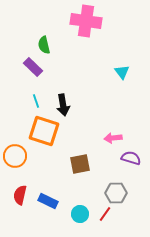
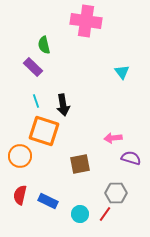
orange circle: moved 5 px right
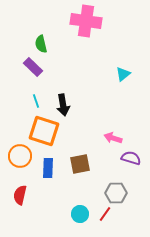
green semicircle: moved 3 px left, 1 px up
cyan triangle: moved 1 px right, 2 px down; rotated 28 degrees clockwise
pink arrow: rotated 24 degrees clockwise
blue rectangle: moved 33 px up; rotated 66 degrees clockwise
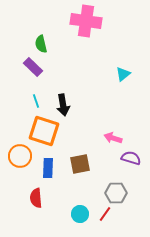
red semicircle: moved 16 px right, 3 px down; rotated 18 degrees counterclockwise
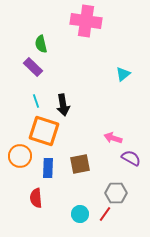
purple semicircle: rotated 12 degrees clockwise
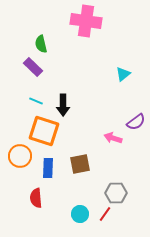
cyan line: rotated 48 degrees counterclockwise
black arrow: rotated 10 degrees clockwise
purple semicircle: moved 5 px right, 36 px up; rotated 114 degrees clockwise
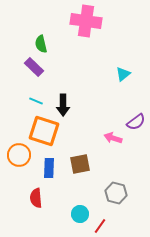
purple rectangle: moved 1 px right
orange circle: moved 1 px left, 1 px up
blue rectangle: moved 1 px right
gray hexagon: rotated 15 degrees clockwise
red line: moved 5 px left, 12 px down
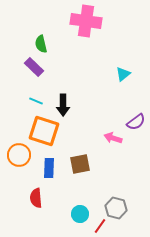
gray hexagon: moved 15 px down
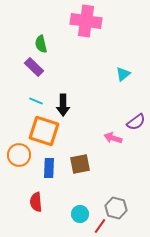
red semicircle: moved 4 px down
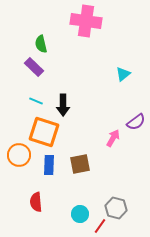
orange square: moved 1 px down
pink arrow: rotated 102 degrees clockwise
blue rectangle: moved 3 px up
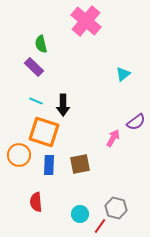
pink cross: rotated 32 degrees clockwise
